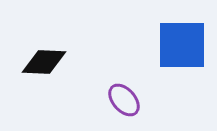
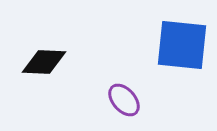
blue square: rotated 6 degrees clockwise
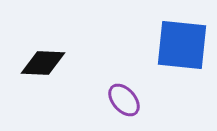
black diamond: moved 1 px left, 1 px down
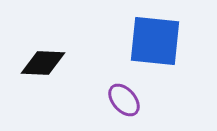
blue square: moved 27 px left, 4 px up
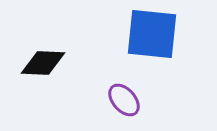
blue square: moved 3 px left, 7 px up
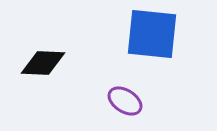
purple ellipse: moved 1 px right, 1 px down; rotated 16 degrees counterclockwise
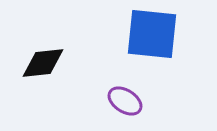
black diamond: rotated 9 degrees counterclockwise
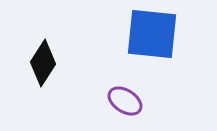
black diamond: rotated 51 degrees counterclockwise
